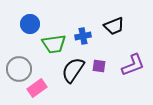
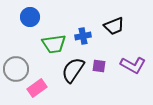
blue circle: moved 7 px up
purple L-shape: rotated 50 degrees clockwise
gray circle: moved 3 px left
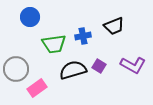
purple square: rotated 24 degrees clockwise
black semicircle: rotated 40 degrees clockwise
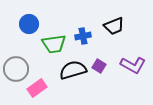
blue circle: moved 1 px left, 7 px down
